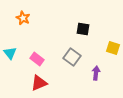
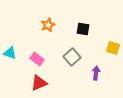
orange star: moved 25 px right, 7 px down; rotated 24 degrees clockwise
cyan triangle: rotated 32 degrees counterclockwise
gray square: rotated 12 degrees clockwise
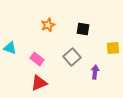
yellow square: rotated 24 degrees counterclockwise
cyan triangle: moved 5 px up
purple arrow: moved 1 px left, 1 px up
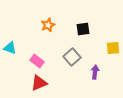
black square: rotated 16 degrees counterclockwise
pink rectangle: moved 2 px down
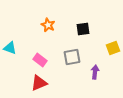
orange star: rotated 24 degrees counterclockwise
yellow square: rotated 16 degrees counterclockwise
gray square: rotated 30 degrees clockwise
pink rectangle: moved 3 px right, 1 px up
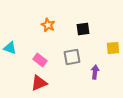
yellow square: rotated 16 degrees clockwise
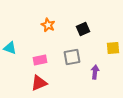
black square: rotated 16 degrees counterclockwise
pink rectangle: rotated 48 degrees counterclockwise
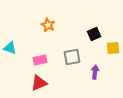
black square: moved 11 px right, 5 px down
